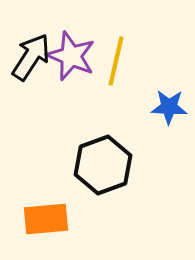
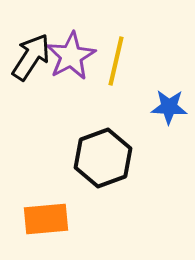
purple star: rotated 21 degrees clockwise
black hexagon: moved 7 px up
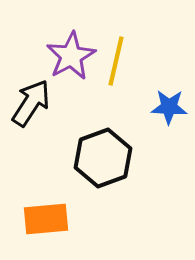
black arrow: moved 46 px down
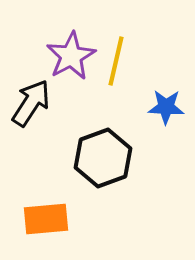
blue star: moved 3 px left
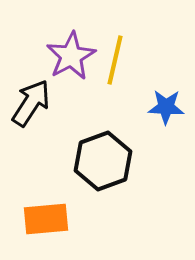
yellow line: moved 1 px left, 1 px up
black hexagon: moved 3 px down
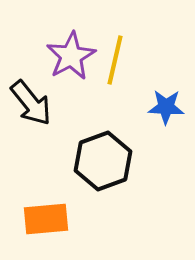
black arrow: rotated 108 degrees clockwise
